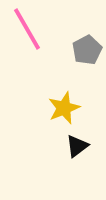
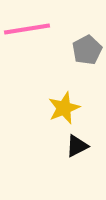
pink line: rotated 69 degrees counterclockwise
black triangle: rotated 10 degrees clockwise
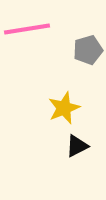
gray pentagon: moved 1 px right; rotated 12 degrees clockwise
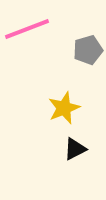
pink line: rotated 12 degrees counterclockwise
black triangle: moved 2 px left, 3 px down
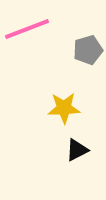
yellow star: rotated 20 degrees clockwise
black triangle: moved 2 px right, 1 px down
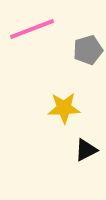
pink line: moved 5 px right
black triangle: moved 9 px right
